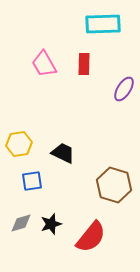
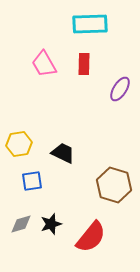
cyan rectangle: moved 13 px left
purple ellipse: moved 4 px left
gray diamond: moved 1 px down
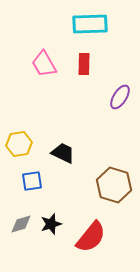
purple ellipse: moved 8 px down
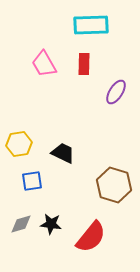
cyan rectangle: moved 1 px right, 1 px down
purple ellipse: moved 4 px left, 5 px up
black star: rotated 25 degrees clockwise
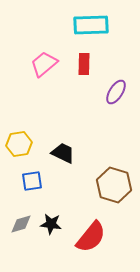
pink trapezoid: rotated 80 degrees clockwise
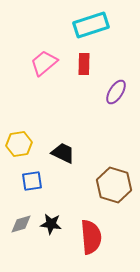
cyan rectangle: rotated 16 degrees counterclockwise
pink trapezoid: moved 1 px up
red semicircle: rotated 44 degrees counterclockwise
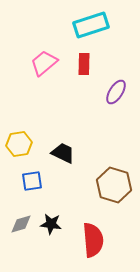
red semicircle: moved 2 px right, 3 px down
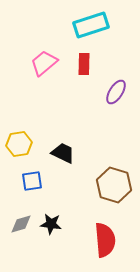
red semicircle: moved 12 px right
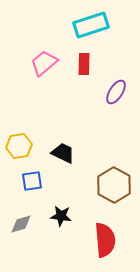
yellow hexagon: moved 2 px down
brown hexagon: rotated 12 degrees clockwise
black star: moved 10 px right, 8 px up
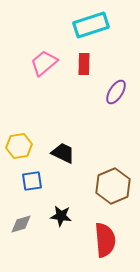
brown hexagon: moved 1 px left, 1 px down; rotated 8 degrees clockwise
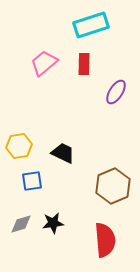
black star: moved 8 px left, 7 px down; rotated 15 degrees counterclockwise
